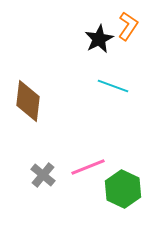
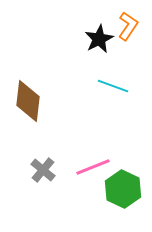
pink line: moved 5 px right
gray cross: moved 5 px up
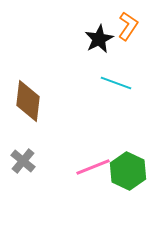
cyan line: moved 3 px right, 3 px up
gray cross: moved 20 px left, 9 px up
green hexagon: moved 5 px right, 18 px up
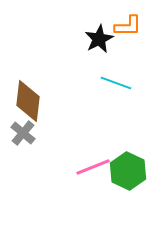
orange L-shape: rotated 56 degrees clockwise
gray cross: moved 28 px up
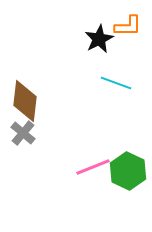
brown diamond: moved 3 px left
